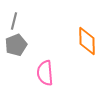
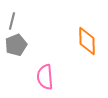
gray line: moved 2 px left
pink semicircle: moved 4 px down
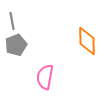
gray line: rotated 24 degrees counterclockwise
pink semicircle: rotated 15 degrees clockwise
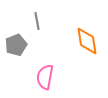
gray line: moved 25 px right
orange diamond: rotated 8 degrees counterclockwise
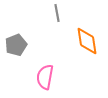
gray line: moved 20 px right, 8 px up
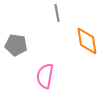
gray pentagon: rotated 30 degrees clockwise
pink semicircle: moved 1 px up
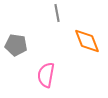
orange diamond: rotated 12 degrees counterclockwise
pink semicircle: moved 1 px right, 1 px up
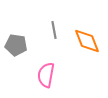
gray line: moved 3 px left, 17 px down
